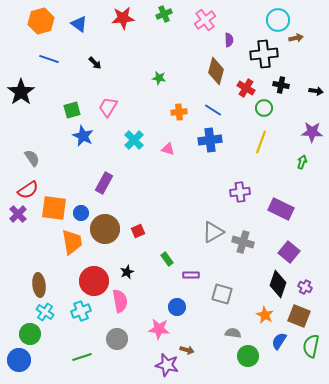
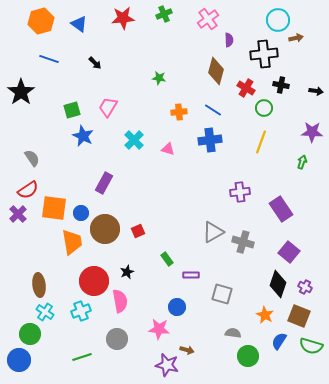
pink cross at (205, 20): moved 3 px right, 1 px up
purple rectangle at (281, 209): rotated 30 degrees clockwise
green semicircle at (311, 346): rotated 85 degrees counterclockwise
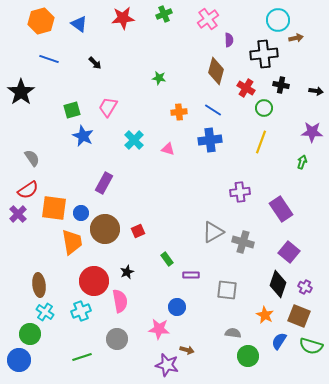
gray square at (222, 294): moved 5 px right, 4 px up; rotated 10 degrees counterclockwise
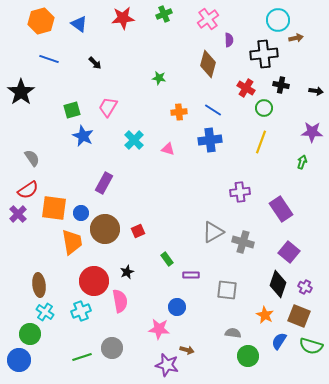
brown diamond at (216, 71): moved 8 px left, 7 px up
gray circle at (117, 339): moved 5 px left, 9 px down
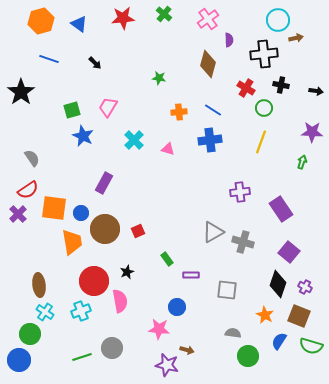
green cross at (164, 14): rotated 28 degrees counterclockwise
